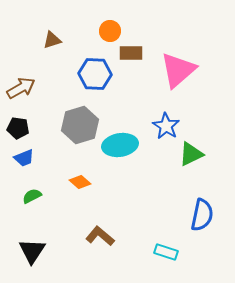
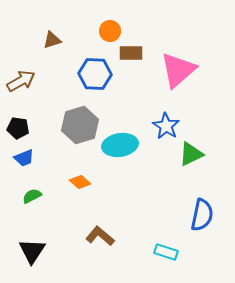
brown arrow: moved 7 px up
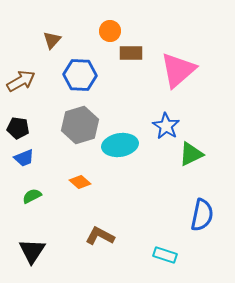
brown triangle: rotated 30 degrees counterclockwise
blue hexagon: moved 15 px left, 1 px down
brown L-shape: rotated 12 degrees counterclockwise
cyan rectangle: moved 1 px left, 3 px down
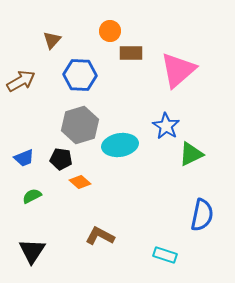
black pentagon: moved 43 px right, 31 px down
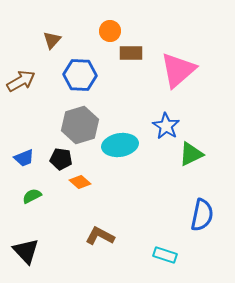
black triangle: moved 6 px left; rotated 16 degrees counterclockwise
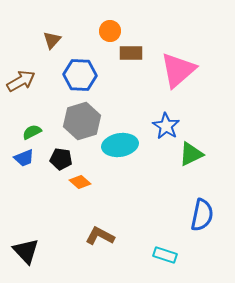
gray hexagon: moved 2 px right, 4 px up
green semicircle: moved 64 px up
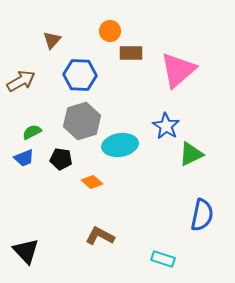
orange diamond: moved 12 px right
cyan rectangle: moved 2 px left, 4 px down
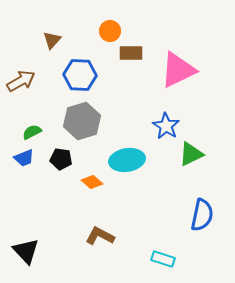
pink triangle: rotated 15 degrees clockwise
cyan ellipse: moved 7 px right, 15 px down
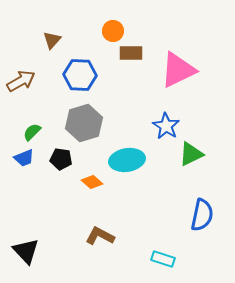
orange circle: moved 3 px right
gray hexagon: moved 2 px right, 2 px down
green semicircle: rotated 18 degrees counterclockwise
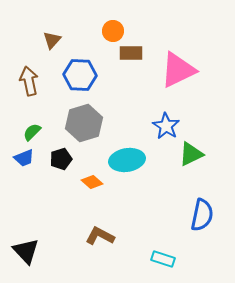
brown arrow: moved 8 px right; rotated 72 degrees counterclockwise
black pentagon: rotated 25 degrees counterclockwise
